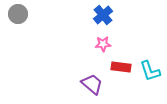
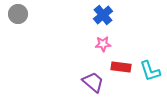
purple trapezoid: moved 1 px right, 2 px up
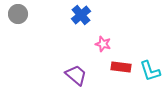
blue cross: moved 22 px left
pink star: rotated 21 degrees clockwise
purple trapezoid: moved 17 px left, 7 px up
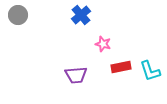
gray circle: moved 1 px down
red rectangle: rotated 18 degrees counterclockwise
purple trapezoid: rotated 135 degrees clockwise
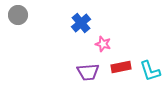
blue cross: moved 8 px down
purple trapezoid: moved 12 px right, 3 px up
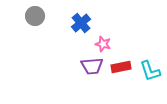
gray circle: moved 17 px right, 1 px down
purple trapezoid: moved 4 px right, 6 px up
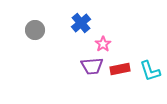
gray circle: moved 14 px down
pink star: rotated 21 degrees clockwise
red rectangle: moved 1 px left, 2 px down
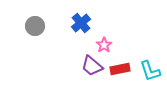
gray circle: moved 4 px up
pink star: moved 1 px right, 1 px down
purple trapezoid: rotated 45 degrees clockwise
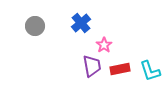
purple trapezoid: rotated 140 degrees counterclockwise
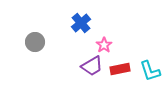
gray circle: moved 16 px down
purple trapezoid: rotated 70 degrees clockwise
